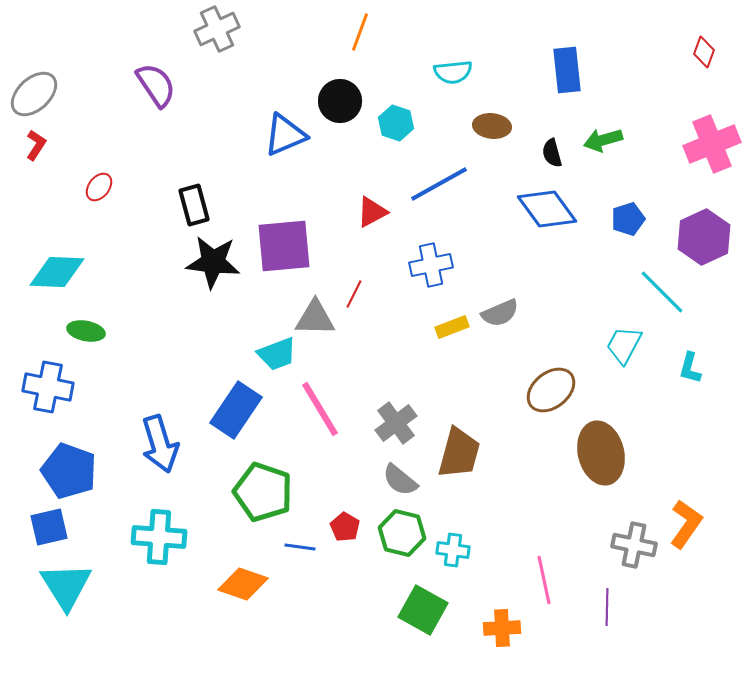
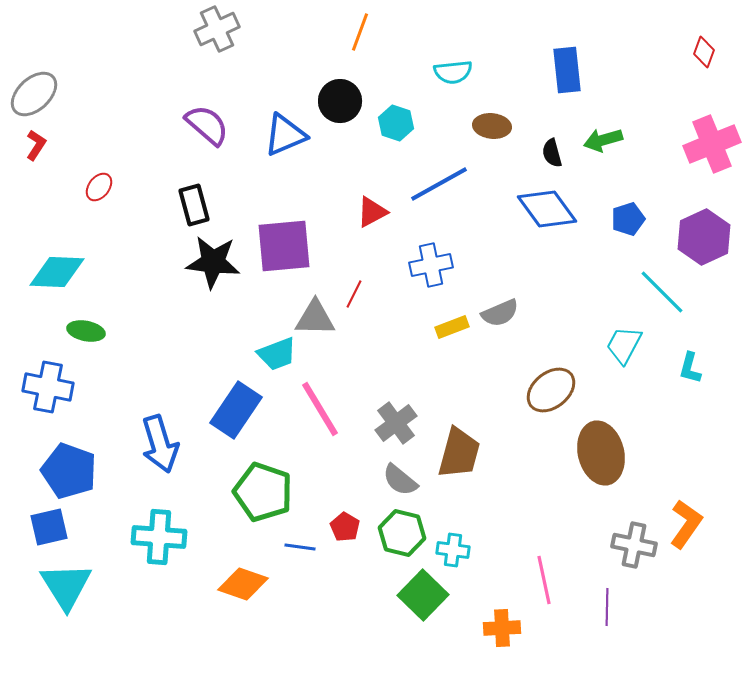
purple semicircle at (156, 85): moved 51 px right, 40 px down; rotated 15 degrees counterclockwise
green square at (423, 610): moved 15 px up; rotated 15 degrees clockwise
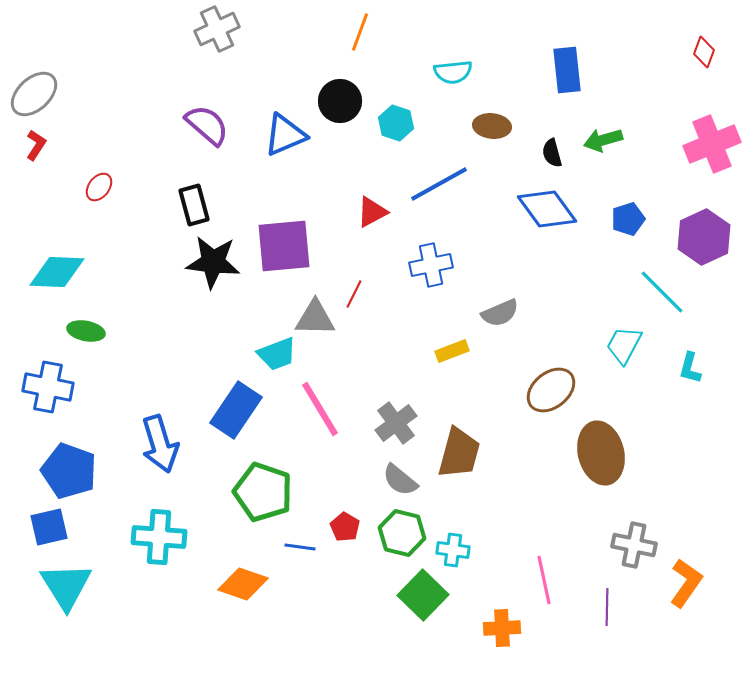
yellow rectangle at (452, 327): moved 24 px down
orange L-shape at (686, 524): moved 59 px down
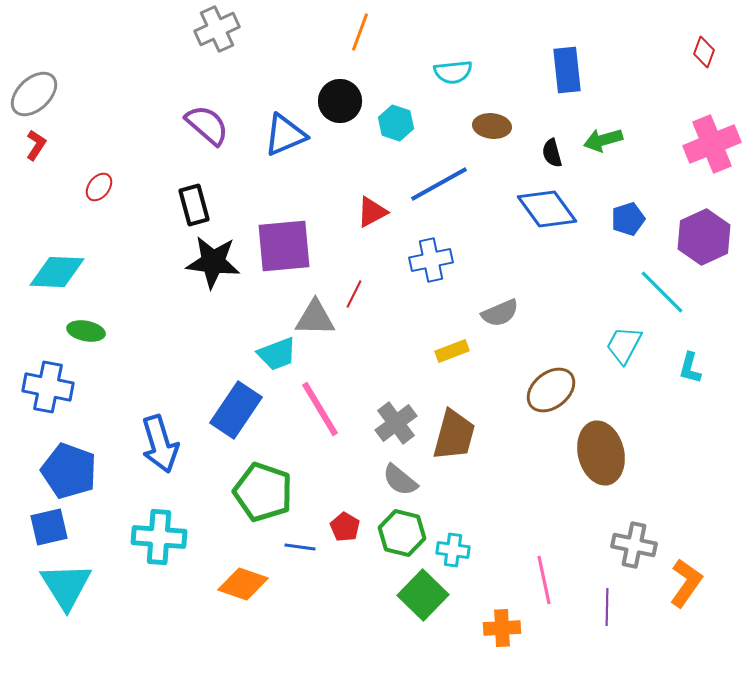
blue cross at (431, 265): moved 5 px up
brown trapezoid at (459, 453): moved 5 px left, 18 px up
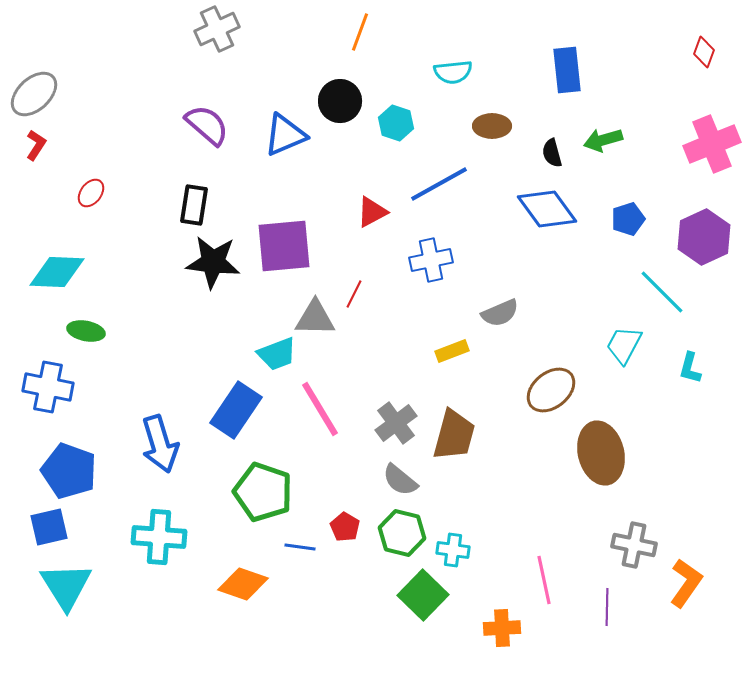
brown ellipse at (492, 126): rotated 6 degrees counterclockwise
red ellipse at (99, 187): moved 8 px left, 6 px down
black rectangle at (194, 205): rotated 24 degrees clockwise
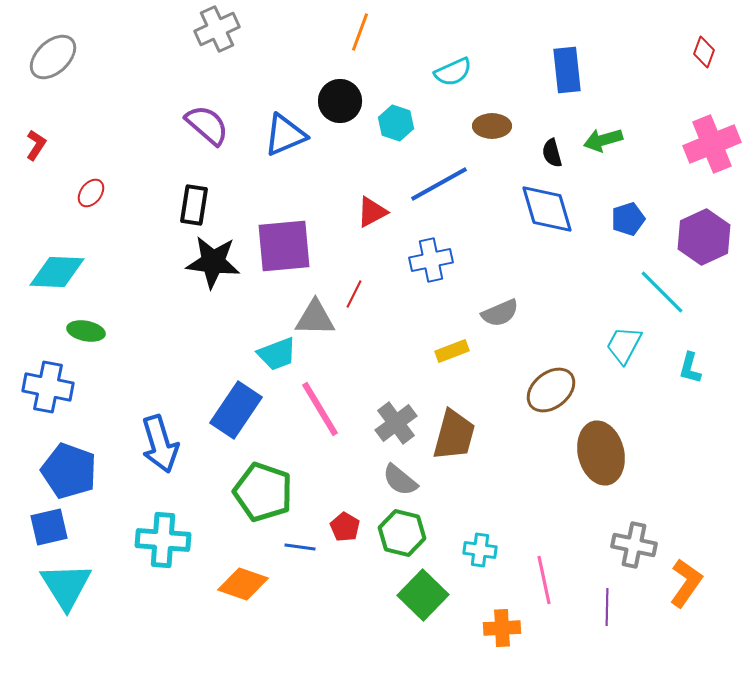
cyan semicircle at (453, 72): rotated 18 degrees counterclockwise
gray ellipse at (34, 94): moved 19 px right, 37 px up
blue diamond at (547, 209): rotated 20 degrees clockwise
cyan cross at (159, 537): moved 4 px right, 3 px down
cyan cross at (453, 550): moved 27 px right
